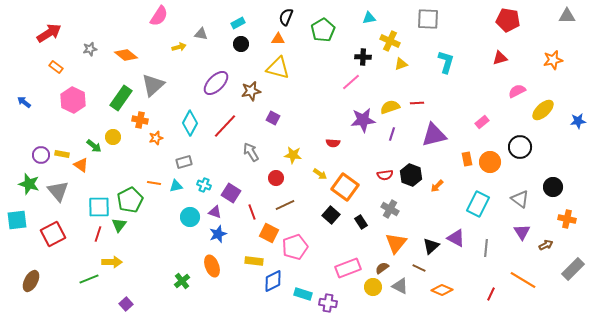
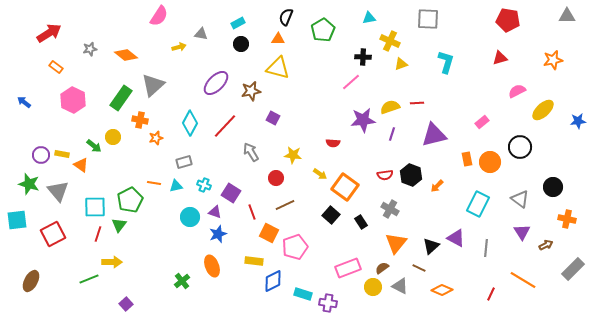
cyan square at (99, 207): moved 4 px left
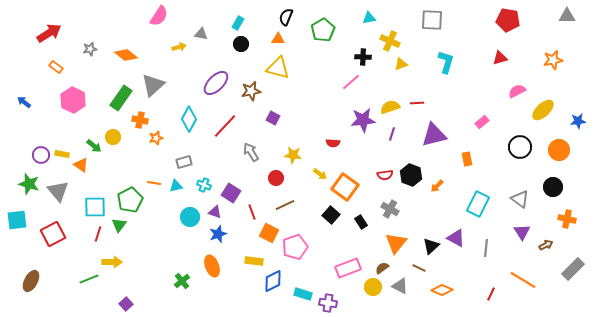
gray square at (428, 19): moved 4 px right, 1 px down
cyan rectangle at (238, 23): rotated 32 degrees counterclockwise
cyan diamond at (190, 123): moved 1 px left, 4 px up
orange circle at (490, 162): moved 69 px right, 12 px up
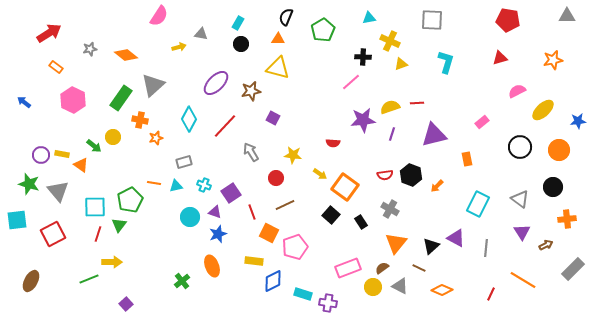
purple square at (231, 193): rotated 24 degrees clockwise
orange cross at (567, 219): rotated 18 degrees counterclockwise
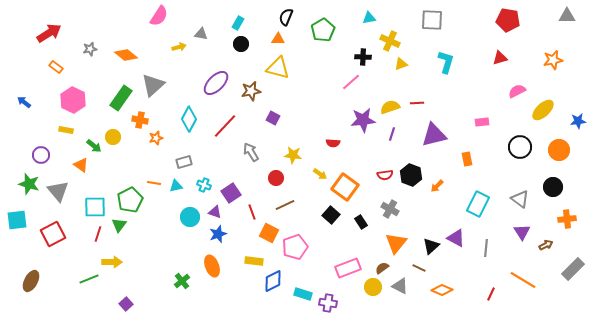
pink rectangle at (482, 122): rotated 32 degrees clockwise
yellow rectangle at (62, 154): moved 4 px right, 24 px up
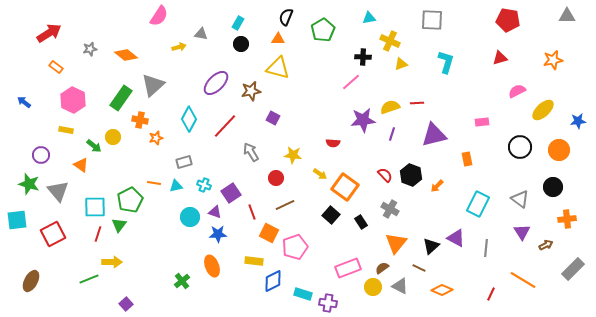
red semicircle at (385, 175): rotated 126 degrees counterclockwise
blue star at (218, 234): rotated 18 degrees clockwise
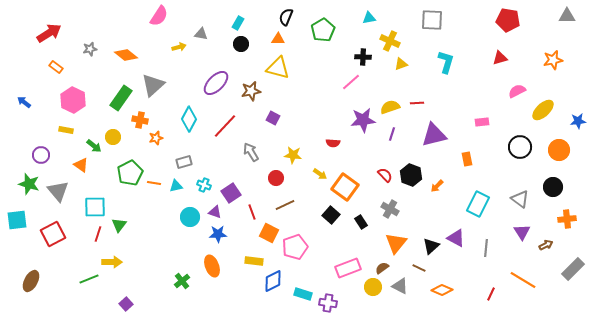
green pentagon at (130, 200): moved 27 px up
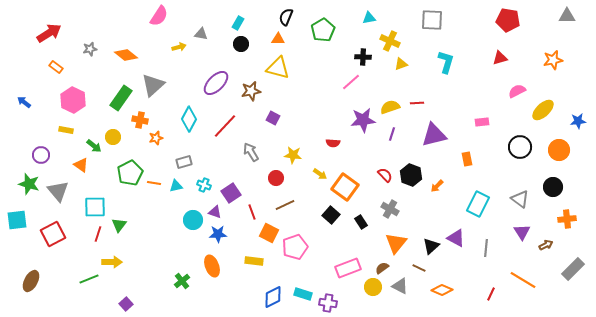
cyan circle at (190, 217): moved 3 px right, 3 px down
blue diamond at (273, 281): moved 16 px down
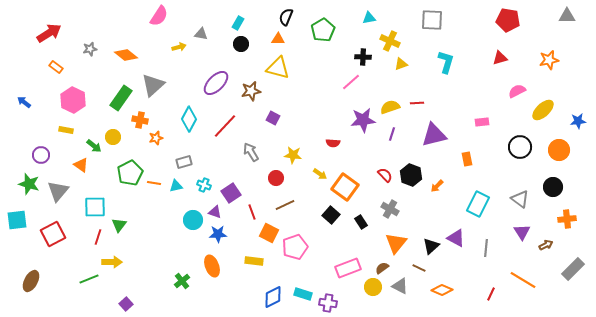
orange star at (553, 60): moved 4 px left
gray triangle at (58, 191): rotated 20 degrees clockwise
red line at (98, 234): moved 3 px down
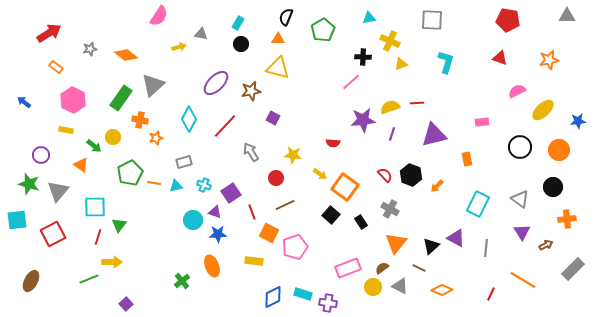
red triangle at (500, 58): rotated 35 degrees clockwise
